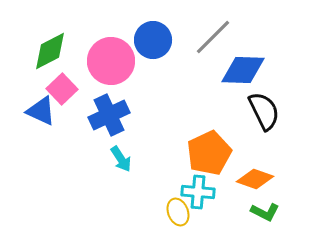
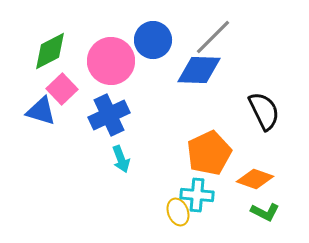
blue diamond: moved 44 px left
blue triangle: rotated 8 degrees counterclockwise
cyan arrow: rotated 12 degrees clockwise
cyan cross: moved 1 px left, 3 px down
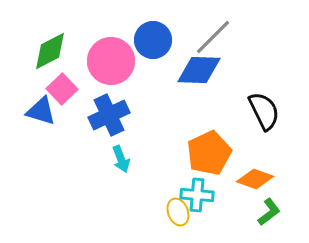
green L-shape: moved 4 px right; rotated 64 degrees counterclockwise
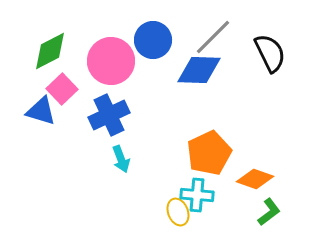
black semicircle: moved 6 px right, 58 px up
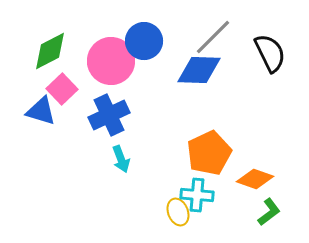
blue circle: moved 9 px left, 1 px down
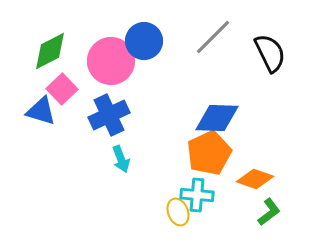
blue diamond: moved 18 px right, 48 px down
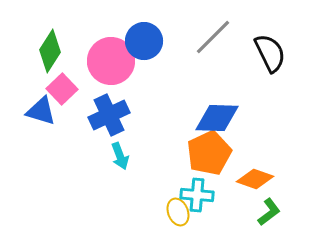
green diamond: rotated 30 degrees counterclockwise
cyan arrow: moved 1 px left, 3 px up
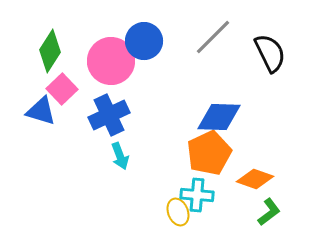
blue diamond: moved 2 px right, 1 px up
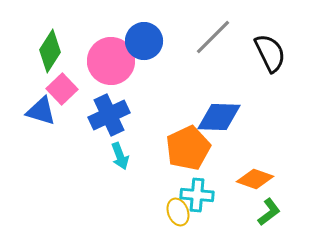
orange pentagon: moved 21 px left, 5 px up
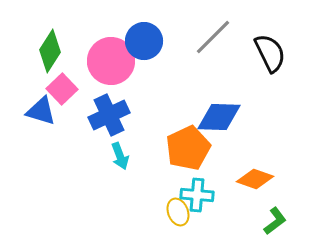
green L-shape: moved 6 px right, 9 px down
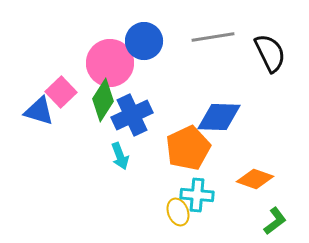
gray line: rotated 36 degrees clockwise
green diamond: moved 53 px right, 49 px down
pink circle: moved 1 px left, 2 px down
pink square: moved 1 px left, 3 px down
blue triangle: moved 2 px left
blue cross: moved 23 px right
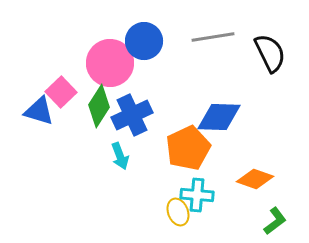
green diamond: moved 4 px left, 6 px down
